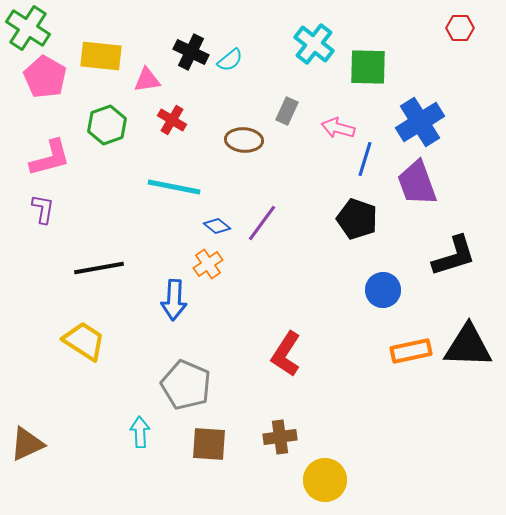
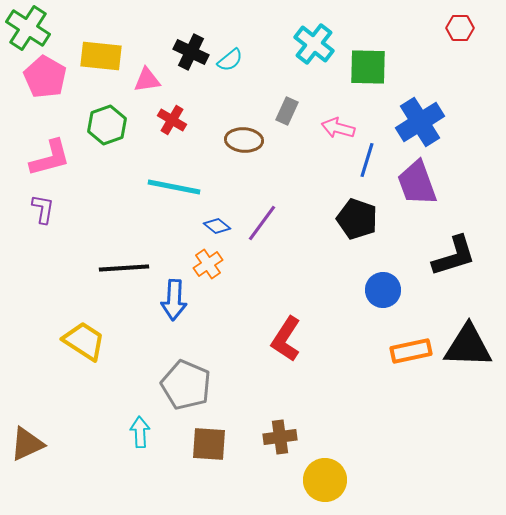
blue line: moved 2 px right, 1 px down
black line: moved 25 px right; rotated 6 degrees clockwise
red L-shape: moved 15 px up
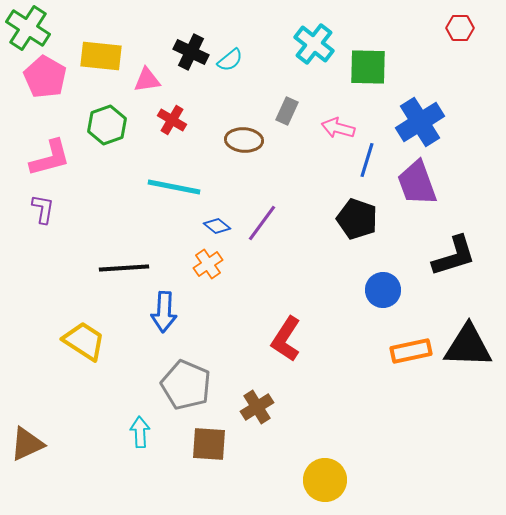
blue arrow: moved 10 px left, 12 px down
brown cross: moved 23 px left, 30 px up; rotated 24 degrees counterclockwise
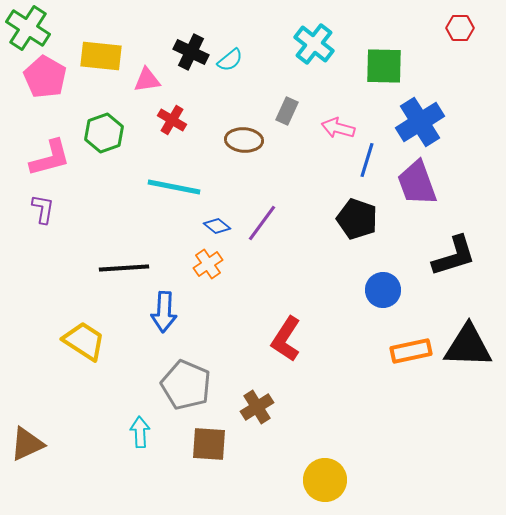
green square: moved 16 px right, 1 px up
green hexagon: moved 3 px left, 8 px down
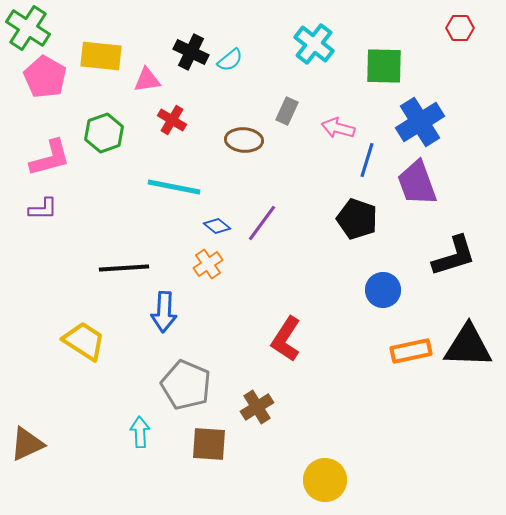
purple L-shape: rotated 80 degrees clockwise
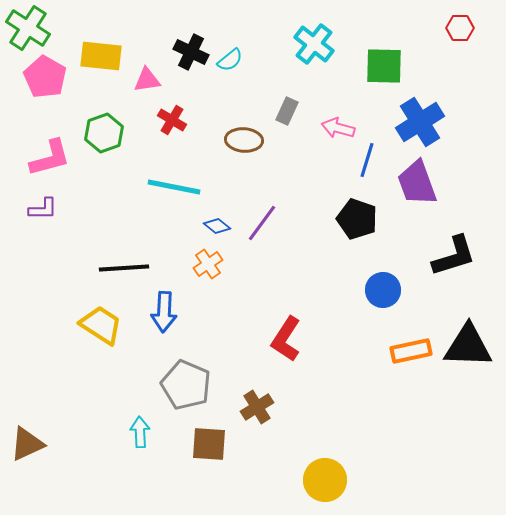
yellow trapezoid: moved 17 px right, 16 px up
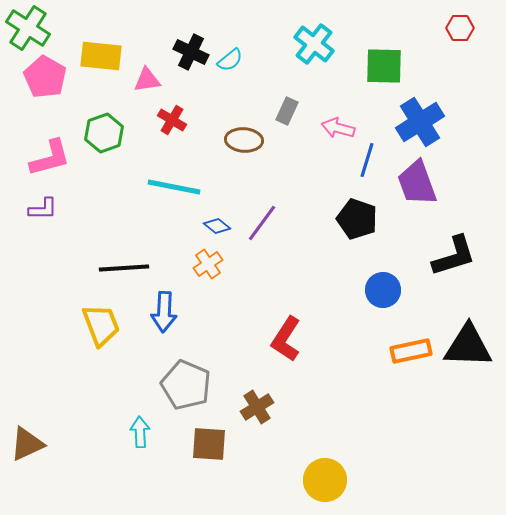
yellow trapezoid: rotated 36 degrees clockwise
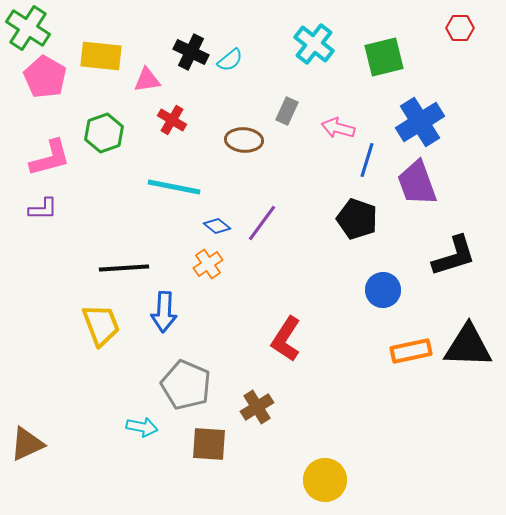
green square: moved 9 px up; rotated 15 degrees counterclockwise
cyan arrow: moved 2 px right, 5 px up; rotated 104 degrees clockwise
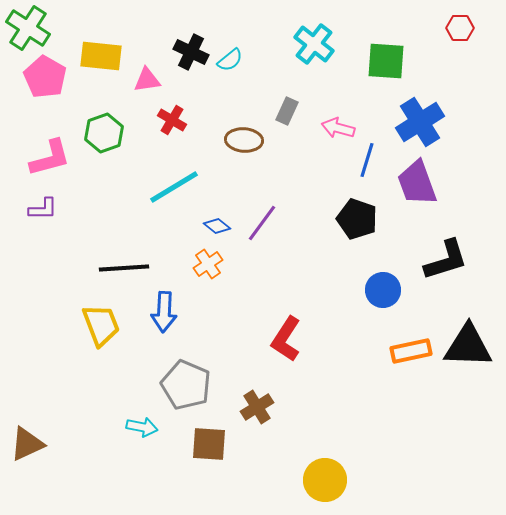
green square: moved 2 px right, 4 px down; rotated 18 degrees clockwise
cyan line: rotated 42 degrees counterclockwise
black L-shape: moved 8 px left, 4 px down
